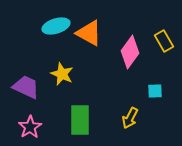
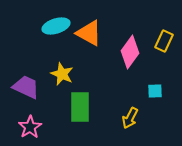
yellow rectangle: rotated 55 degrees clockwise
green rectangle: moved 13 px up
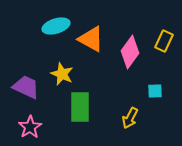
orange triangle: moved 2 px right, 6 px down
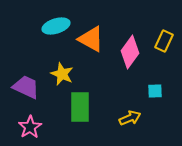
yellow arrow: rotated 140 degrees counterclockwise
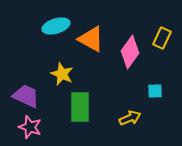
yellow rectangle: moved 2 px left, 3 px up
purple trapezoid: moved 9 px down
pink star: rotated 20 degrees counterclockwise
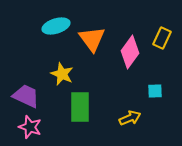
orange triangle: moved 1 px right; rotated 24 degrees clockwise
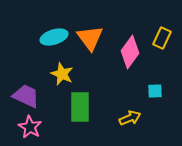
cyan ellipse: moved 2 px left, 11 px down
orange triangle: moved 2 px left, 1 px up
pink star: rotated 10 degrees clockwise
